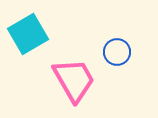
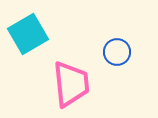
pink trapezoid: moved 3 px left, 4 px down; rotated 24 degrees clockwise
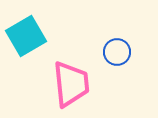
cyan square: moved 2 px left, 2 px down
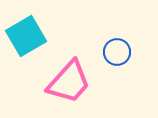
pink trapezoid: moved 2 px left, 2 px up; rotated 48 degrees clockwise
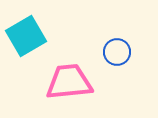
pink trapezoid: rotated 138 degrees counterclockwise
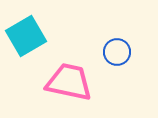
pink trapezoid: rotated 18 degrees clockwise
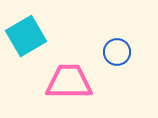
pink trapezoid: rotated 12 degrees counterclockwise
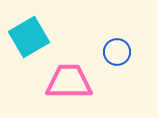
cyan square: moved 3 px right, 1 px down
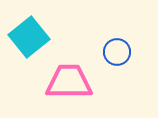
cyan square: rotated 9 degrees counterclockwise
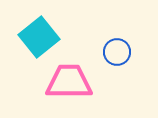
cyan square: moved 10 px right
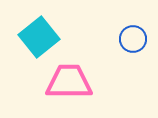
blue circle: moved 16 px right, 13 px up
